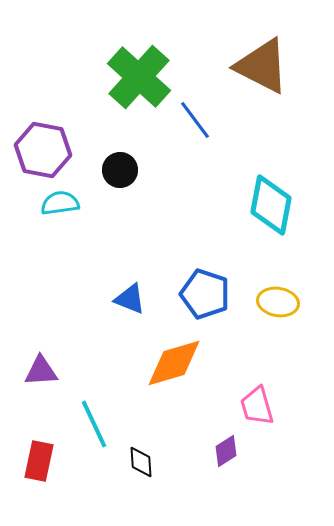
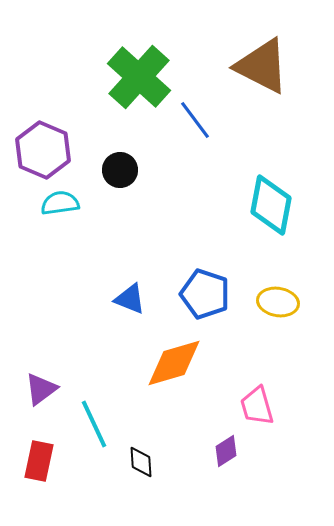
purple hexagon: rotated 12 degrees clockwise
purple triangle: moved 18 px down; rotated 33 degrees counterclockwise
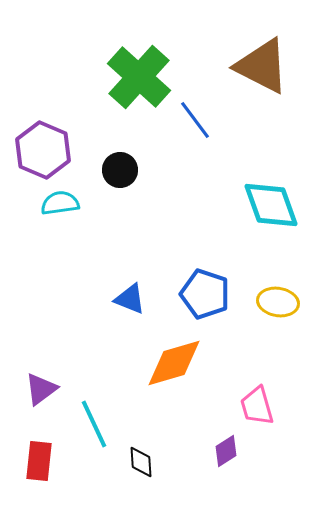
cyan diamond: rotated 30 degrees counterclockwise
red rectangle: rotated 6 degrees counterclockwise
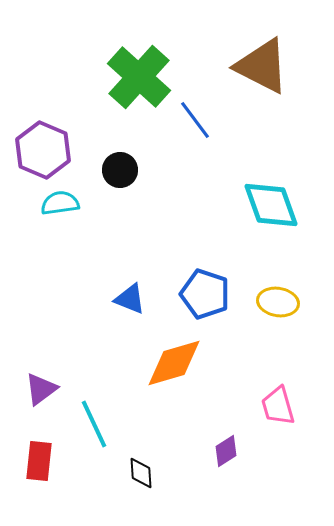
pink trapezoid: moved 21 px right
black diamond: moved 11 px down
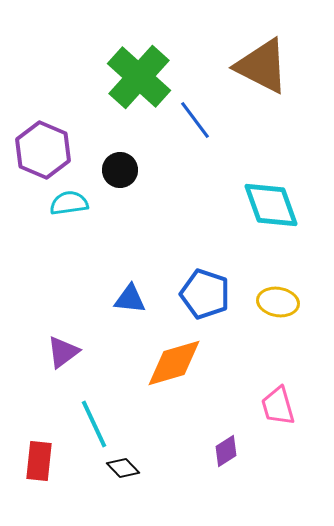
cyan semicircle: moved 9 px right
blue triangle: rotated 16 degrees counterclockwise
purple triangle: moved 22 px right, 37 px up
black diamond: moved 18 px left, 5 px up; rotated 40 degrees counterclockwise
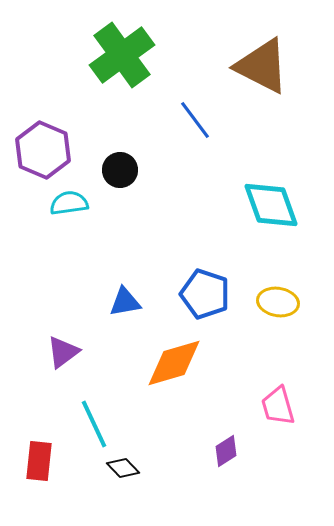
green cross: moved 17 px left, 22 px up; rotated 12 degrees clockwise
blue triangle: moved 5 px left, 3 px down; rotated 16 degrees counterclockwise
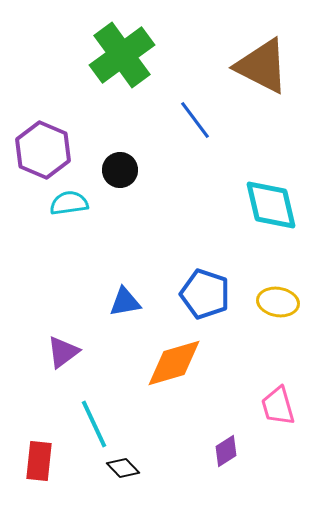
cyan diamond: rotated 6 degrees clockwise
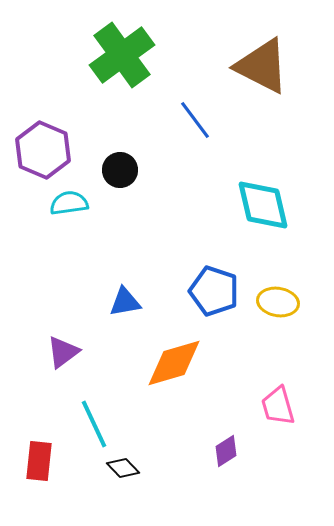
cyan diamond: moved 8 px left
blue pentagon: moved 9 px right, 3 px up
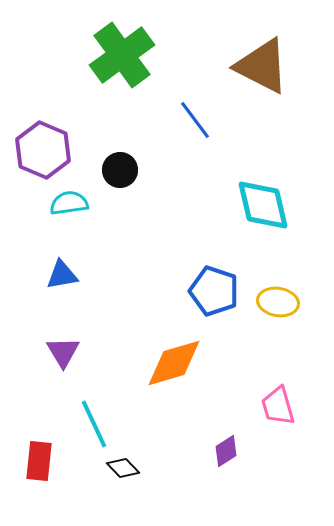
blue triangle: moved 63 px left, 27 px up
purple triangle: rotated 24 degrees counterclockwise
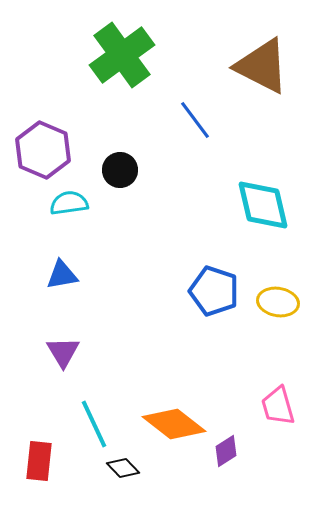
orange diamond: moved 61 px down; rotated 54 degrees clockwise
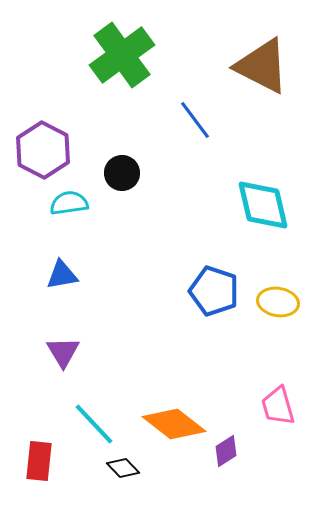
purple hexagon: rotated 4 degrees clockwise
black circle: moved 2 px right, 3 px down
cyan line: rotated 18 degrees counterclockwise
